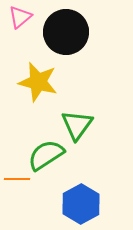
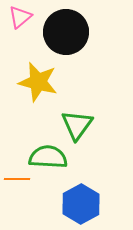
green semicircle: moved 2 px right, 2 px down; rotated 36 degrees clockwise
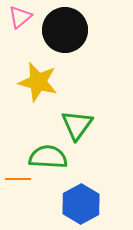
black circle: moved 1 px left, 2 px up
orange line: moved 1 px right
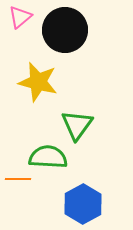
blue hexagon: moved 2 px right
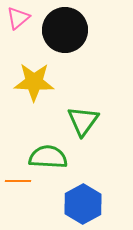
pink triangle: moved 2 px left, 1 px down
yellow star: moved 4 px left; rotated 12 degrees counterclockwise
green triangle: moved 6 px right, 4 px up
orange line: moved 2 px down
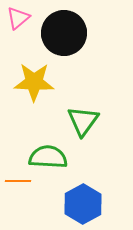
black circle: moved 1 px left, 3 px down
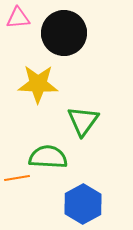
pink triangle: rotated 35 degrees clockwise
yellow star: moved 4 px right, 2 px down
orange line: moved 1 px left, 3 px up; rotated 10 degrees counterclockwise
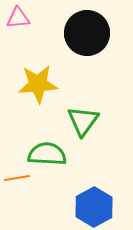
black circle: moved 23 px right
yellow star: rotated 6 degrees counterclockwise
green semicircle: moved 1 px left, 3 px up
blue hexagon: moved 11 px right, 3 px down
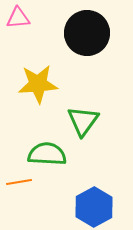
orange line: moved 2 px right, 4 px down
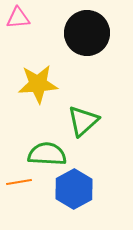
green triangle: rotated 12 degrees clockwise
blue hexagon: moved 20 px left, 18 px up
